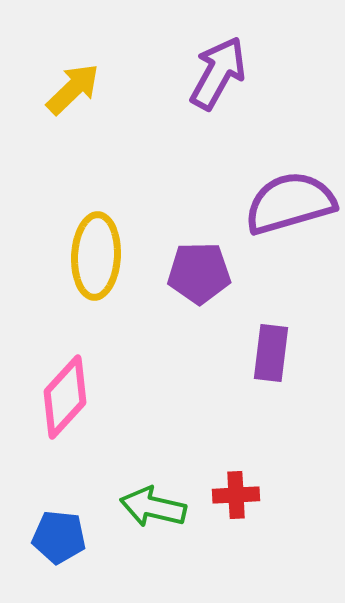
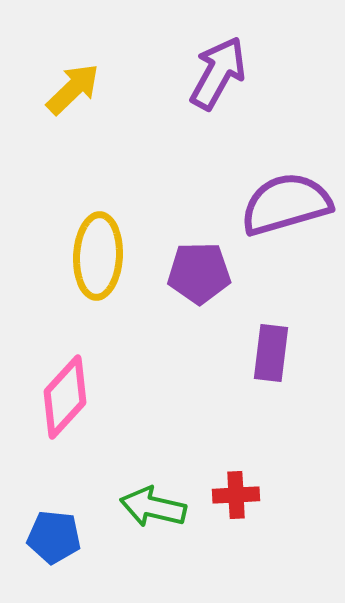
purple semicircle: moved 4 px left, 1 px down
yellow ellipse: moved 2 px right
blue pentagon: moved 5 px left
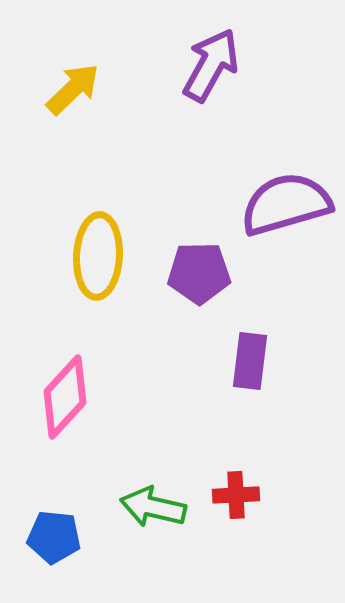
purple arrow: moved 7 px left, 8 px up
purple rectangle: moved 21 px left, 8 px down
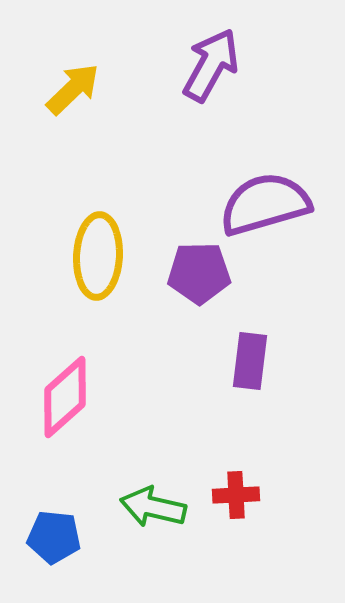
purple semicircle: moved 21 px left
pink diamond: rotated 6 degrees clockwise
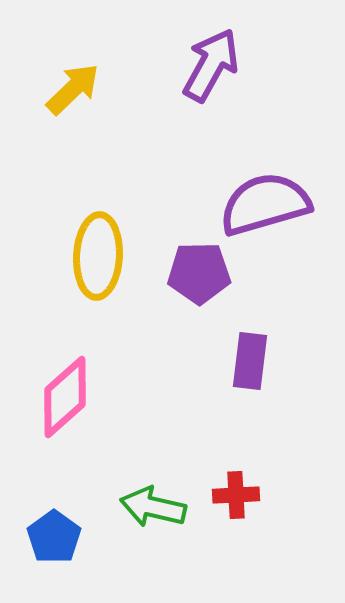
blue pentagon: rotated 30 degrees clockwise
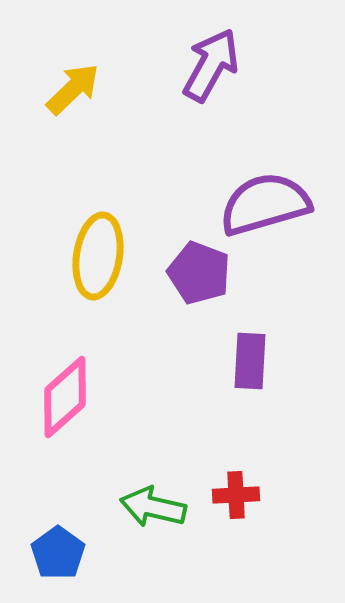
yellow ellipse: rotated 6 degrees clockwise
purple pentagon: rotated 22 degrees clockwise
purple rectangle: rotated 4 degrees counterclockwise
blue pentagon: moved 4 px right, 16 px down
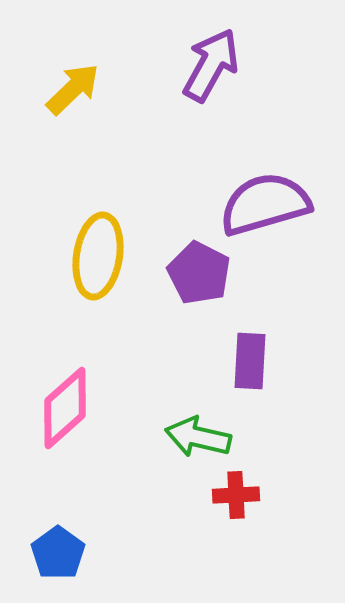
purple pentagon: rotated 6 degrees clockwise
pink diamond: moved 11 px down
green arrow: moved 45 px right, 70 px up
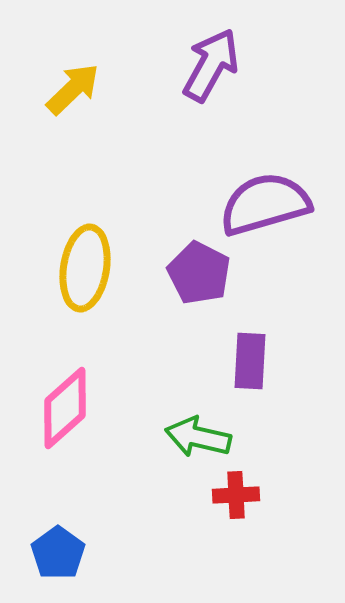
yellow ellipse: moved 13 px left, 12 px down
